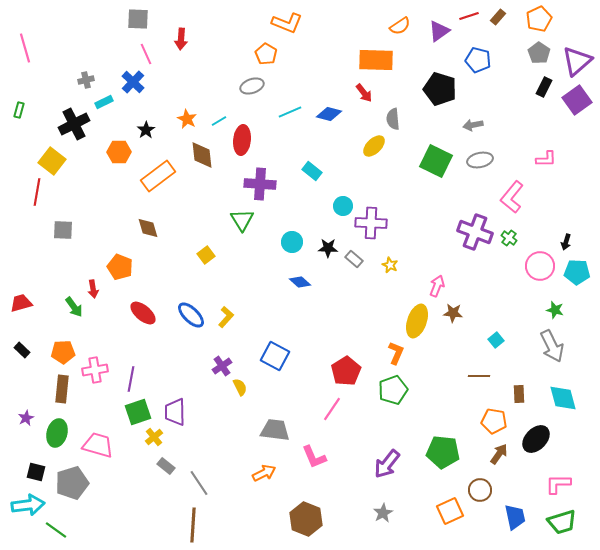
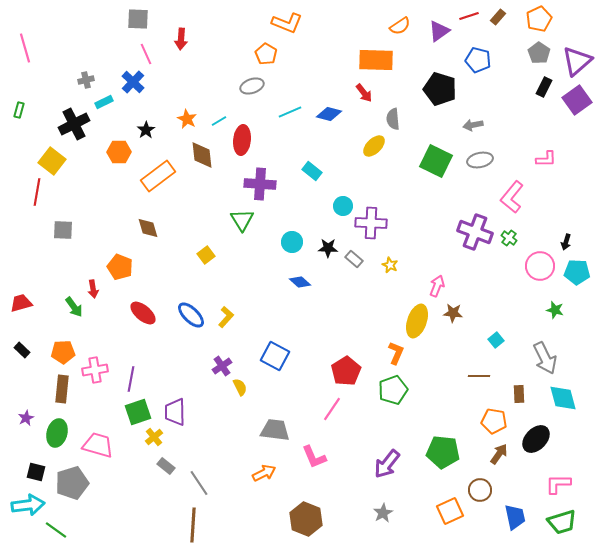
gray arrow at (552, 346): moved 7 px left, 12 px down
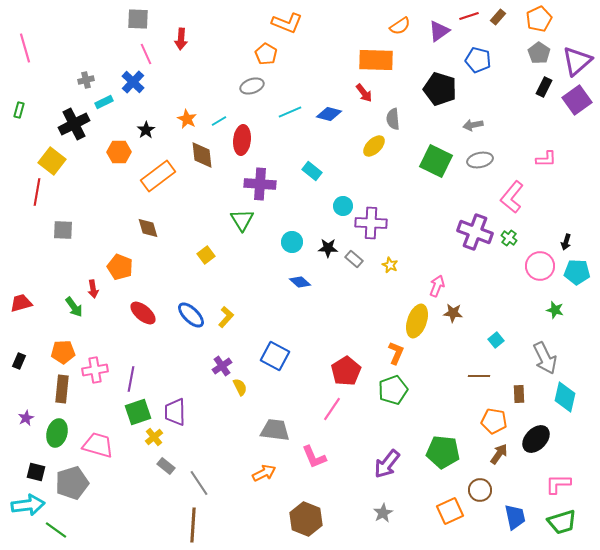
black rectangle at (22, 350): moved 3 px left, 11 px down; rotated 70 degrees clockwise
cyan diamond at (563, 398): moved 2 px right, 1 px up; rotated 28 degrees clockwise
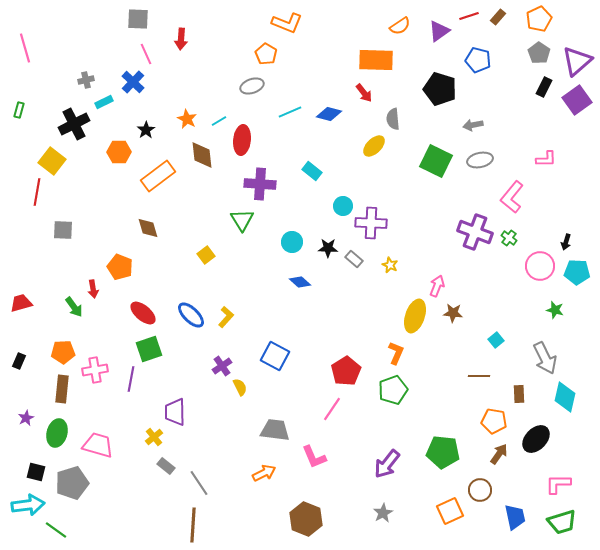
yellow ellipse at (417, 321): moved 2 px left, 5 px up
green square at (138, 412): moved 11 px right, 63 px up
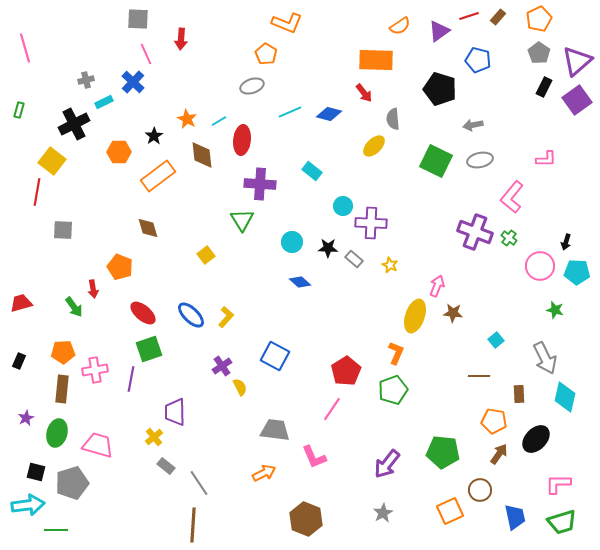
black star at (146, 130): moved 8 px right, 6 px down
green line at (56, 530): rotated 35 degrees counterclockwise
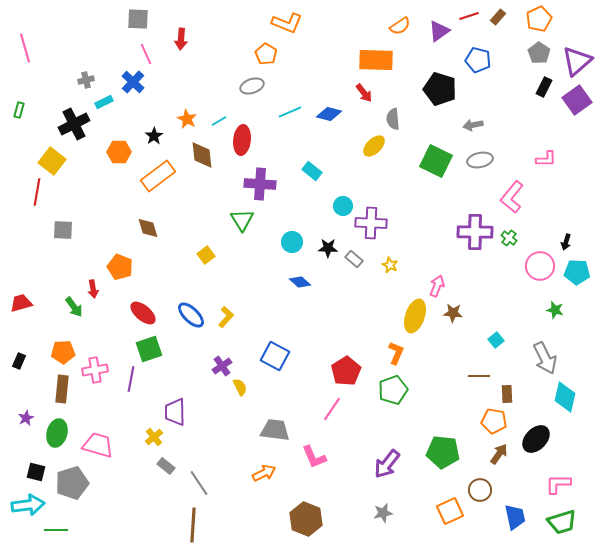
purple cross at (475, 232): rotated 20 degrees counterclockwise
brown rectangle at (519, 394): moved 12 px left
gray star at (383, 513): rotated 18 degrees clockwise
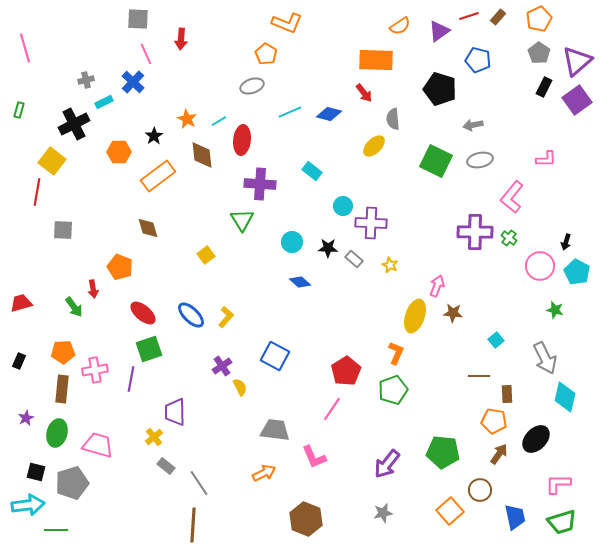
cyan pentagon at (577, 272): rotated 25 degrees clockwise
orange square at (450, 511): rotated 16 degrees counterclockwise
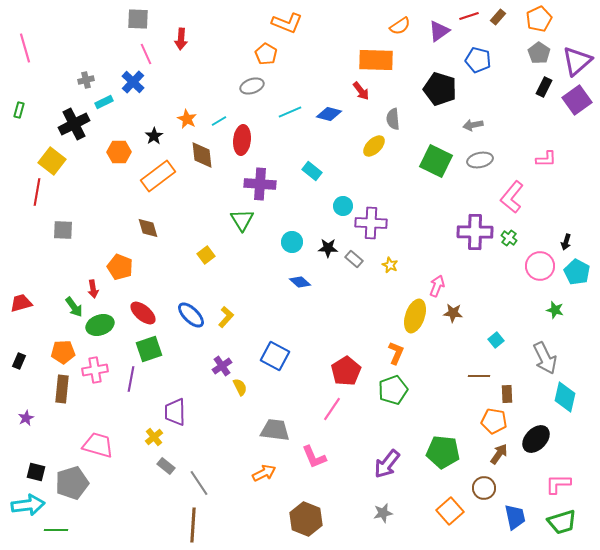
red arrow at (364, 93): moved 3 px left, 2 px up
green ellipse at (57, 433): moved 43 px right, 108 px up; rotated 56 degrees clockwise
brown circle at (480, 490): moved 4 px right, 2 px up
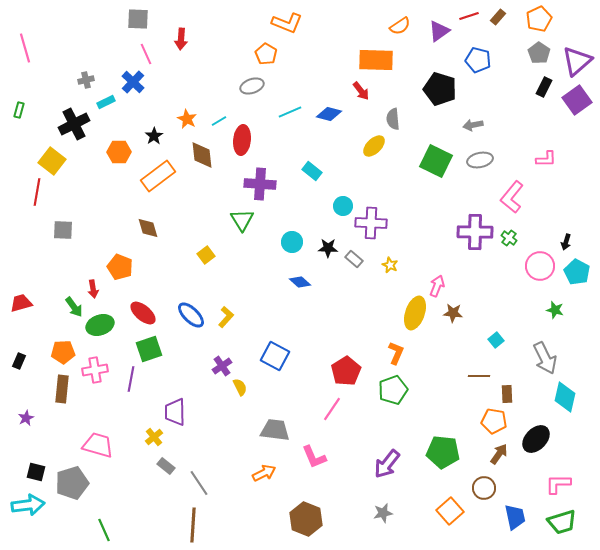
cyan rectangle at (104, 102): moved 2 px right
yellow ellipse at (415, 316): moved 3 px up
green line at (56, 530): moved 48 px right; rotated 65 degrees clockwise
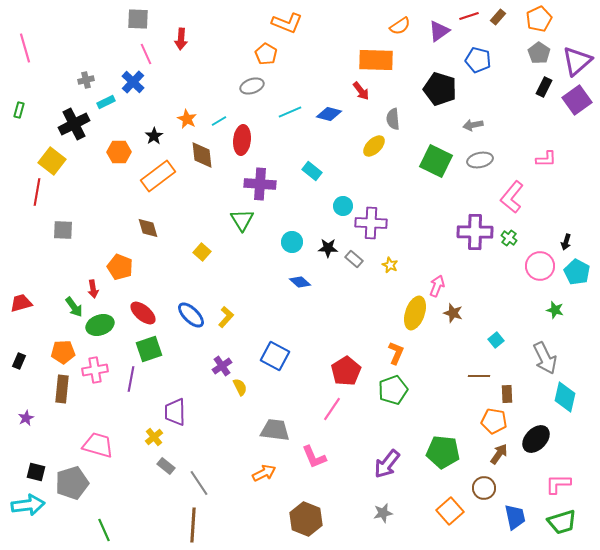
yellow square at (206, 255): moved 4 px left, 3 px up; rotated 12 degrees counterclockwise
brown star at (453, 313): rotated 12 degrees clockwise
